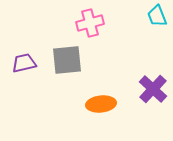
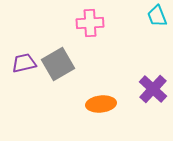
pink cross: rotated 12 degrees clockwise
gray square: moved 9 px left, 4 px down; rotated 24 degrees counterclockwise
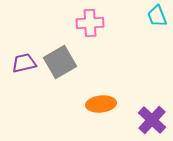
gray square: moved 2 px right, 2 px up
purple cross: moved 1 px left, 31 px down
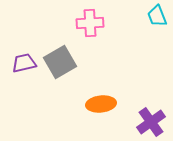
purple cross: moved 1 px left, 2 px down; rotated 12 degrees clockwise
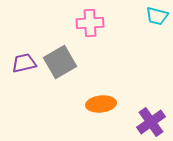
cyan trapezoid: rotated 55 degrees counterclockwise
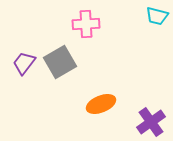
pink cross: moved 4 px left, 1 px down
purple trapezoid: rotated 40 degrees counterclockwise
orange ellipse: rotated 16 degrees counterclockwise
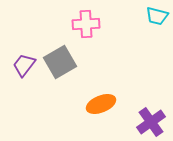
purple trapezoid: moved 2 px down
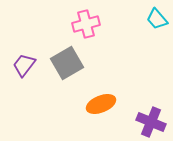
cyan trapezoid: moved 3 px down; rotated 35 degrees clockwise
pink cross: rotated 12 degrees counterclockwise
gray square: moved 7 px right, 1 px down
purple cross: rotated 32 degrees counterclockwise
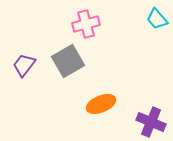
gray square: moved 1 px right, 2 px up
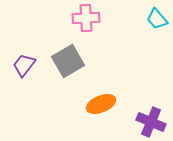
pink cross: moved 6 px up; rotated 12 degrees clockwise
